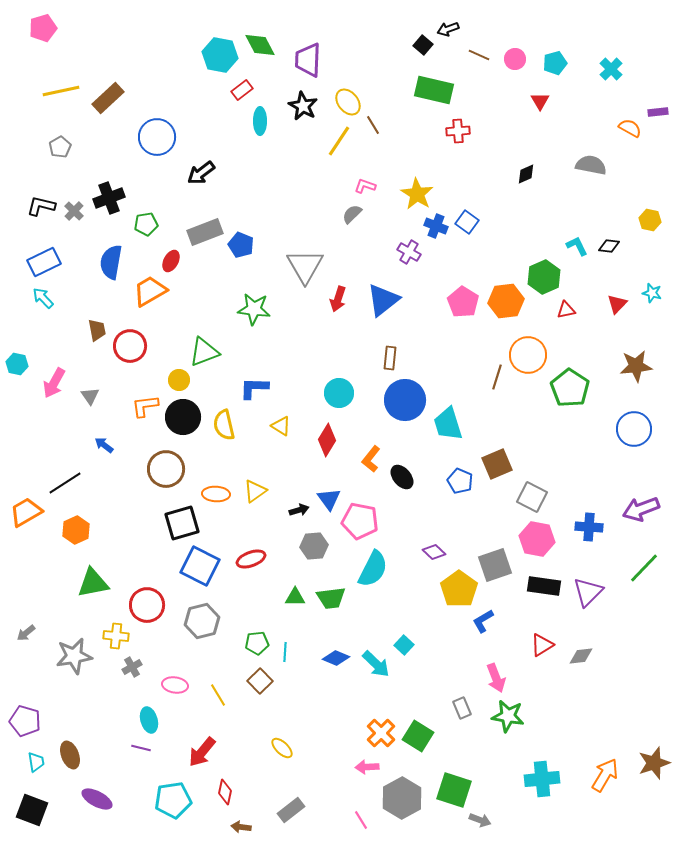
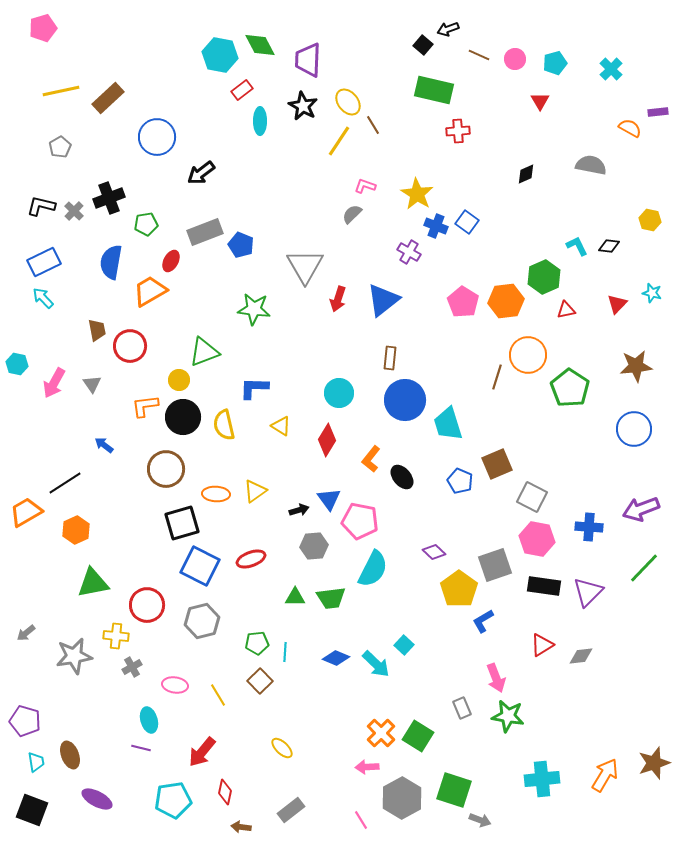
gray triangle at (90, 396): moved 2 px right, 12 px up
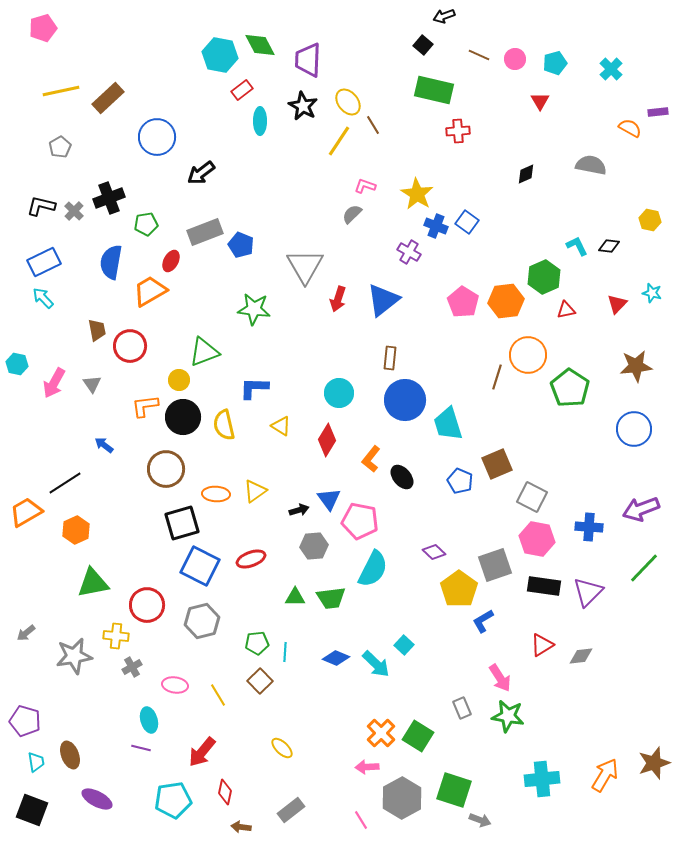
black arrow at (448, 29): moved 4 px left, 13 px up
pink arrow at (496, 678): moved 4 px right; rotated 12 degrees counterclockwise
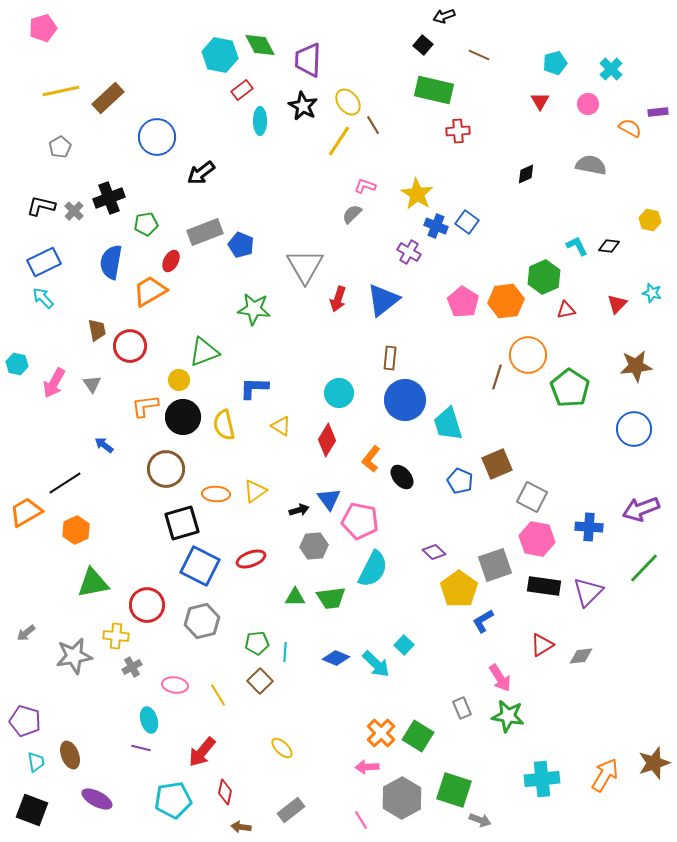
pink circle at (515, 59): moved 73 px right, 45 px down
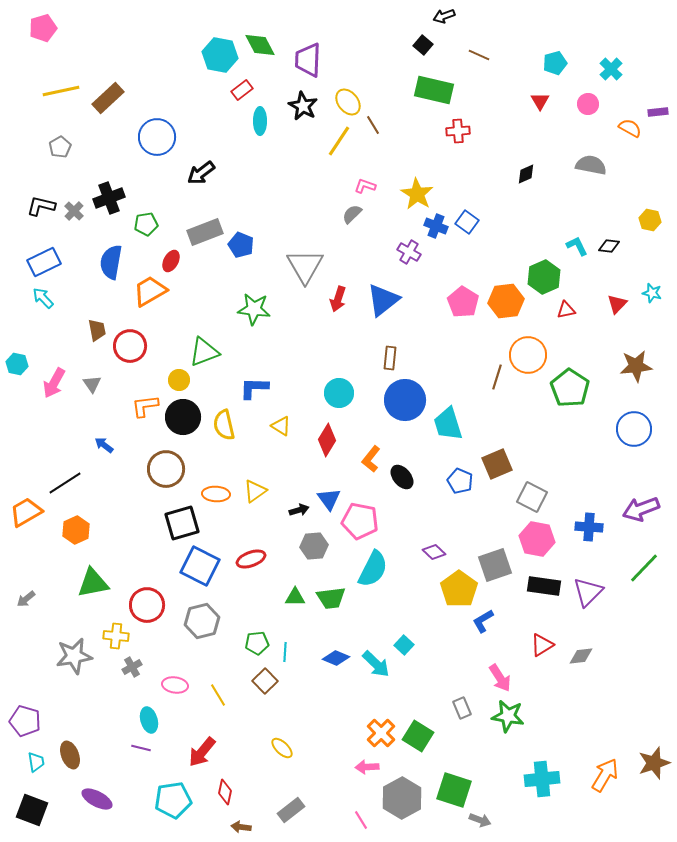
gray arrow at (26, 633): moved 34 px up
brown square at (260, 681): moved 5 px right
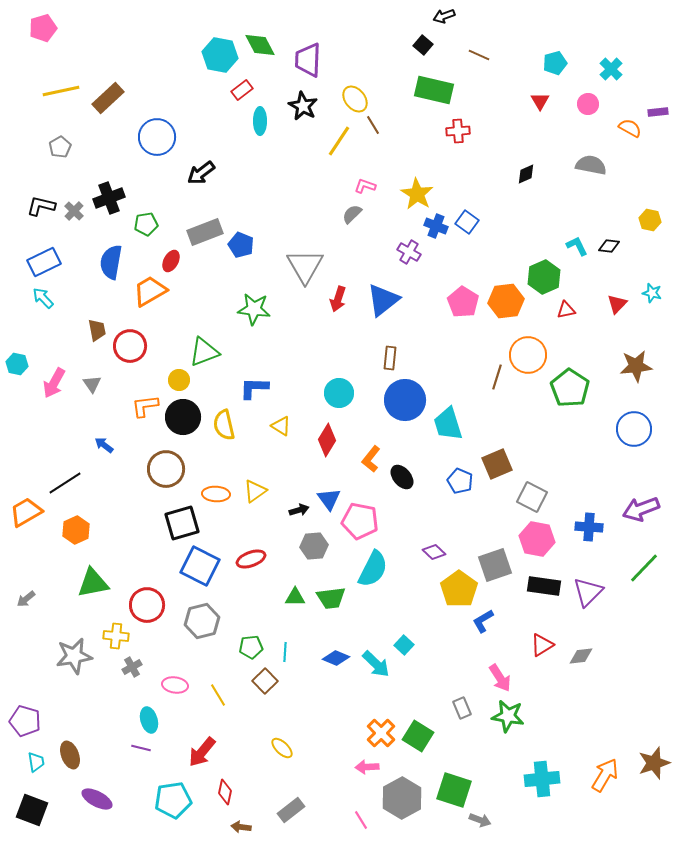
yellow ellipse at (348, 102): moved 7 px right, 3 px up
green pentagon at (257, 643): moved 6 px left, 4 px down
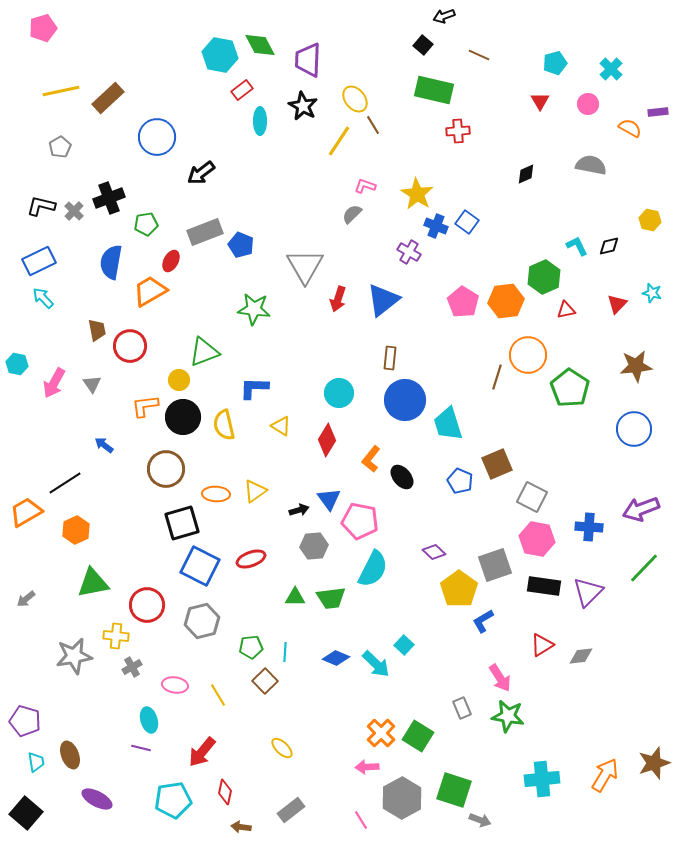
black diamond at (609, 246): rotated 20 degrees counterclockwise
blue rectangle at (44, 262): moved 5 px left, 1 px up
black square at (32, 810): moved 6 px left, 3 px down; rotated 20 degrees clockwise
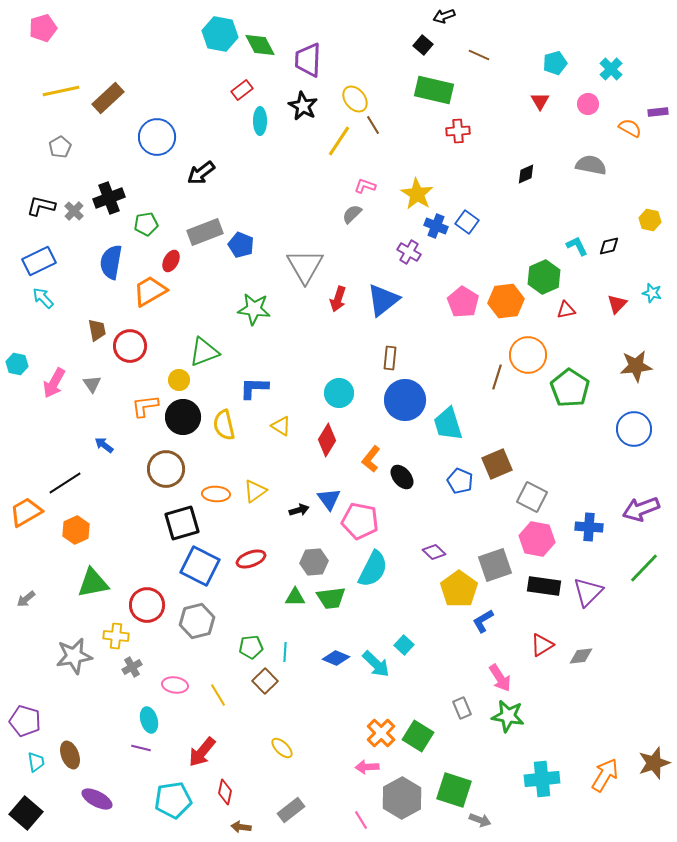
cyan hexagon at (220, 55): moved 21 px up
gray hexagon at (314, 546): moved 16 px down
gray hexagon at (202, 621): moved 5 px left
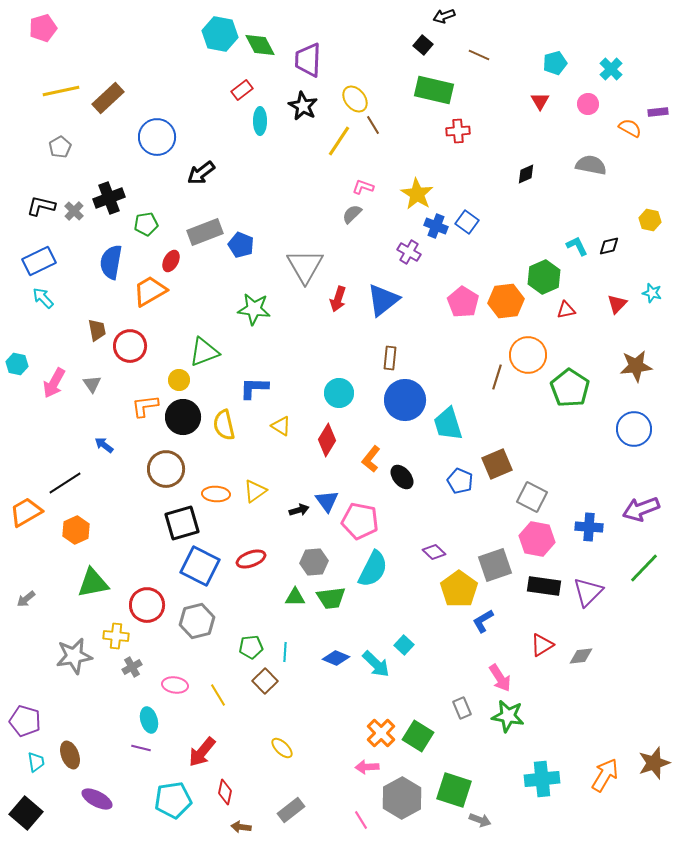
pink L-shape at (365, 186): moved 2 px left, 1 px down
blue triangle at (329, 499): moved 2 px left, 2 px down
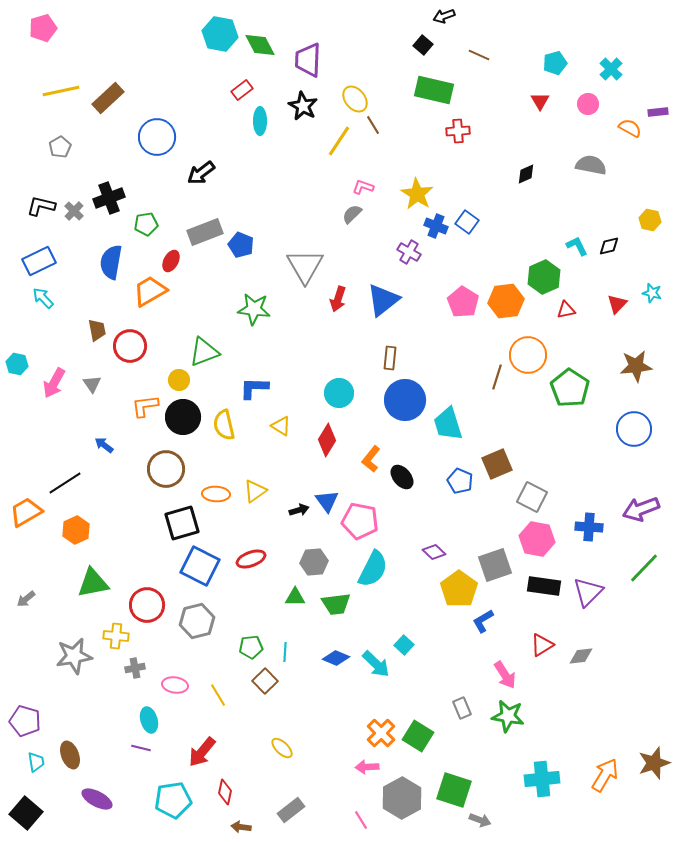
green trapezoid at (331, 598): moved 5 px right, 6 px down
gray cross at (132, 667): moved 3 px right, 1 px down; rotated 18 degrees clockwise
pink arrow at (500, 678): moved 5 px right, 3 px up
